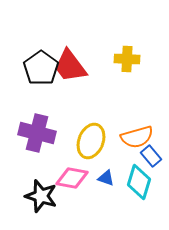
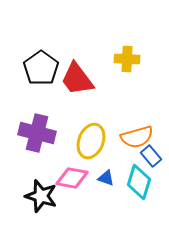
red trapezoid: moved 7 px right, 13 px down
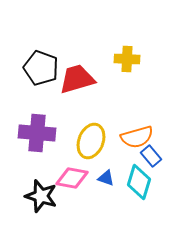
black pentagon: rotated 16 degrees counterclockwise
red trapezoid: rotated 111 degrees clockwise
purple cross: rotated 9 degrees counterclockwise
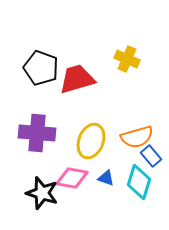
yellow cross: rotated 20 degrees clockwise
black star: moved 1 px right, 3 px up
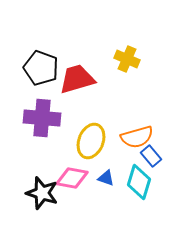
purple cross: moved 5 px right, 15 px up
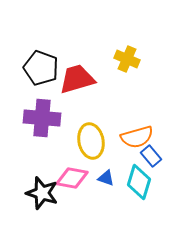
yellow ellipse: rotated 32 degrees counterclockwise
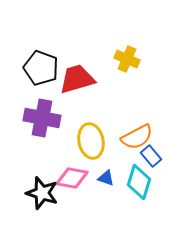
purple cross: rotated 6 degrees clockwise
orange semicircle: rotated 12 degrees counterclockwise
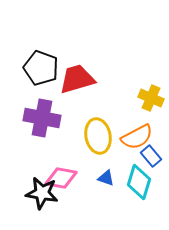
yellow cross: moved 24 px right, 39 px down
yellow ellipse: moved 7 px right, 5 px up
pink diamond: moved 11 px left
black star: rotated 8 degrees counterclockwise
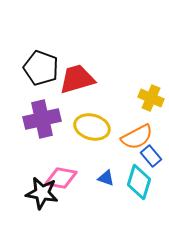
purple cross: moved 1 px down; rotated 24 degrees counterclockwise
yellow ellipse: moved 6 px left, 9 px up; rotated 64 degrees counterclockwise
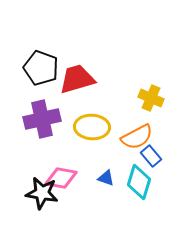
yellow ellipse: rotated 12 degrees counterclockwise
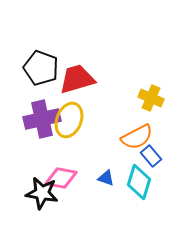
yellow ellipse: moved 23 px left, 7 px up; rotated 72 degrees counterclockwise
